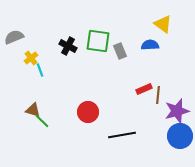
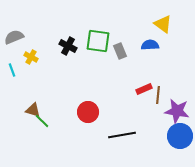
yellow cross: moved 1 px up; rotated 24 degrees counterclockwise
cyan line: moved 28 px left
purple star: rotated 25 degrees clockwise
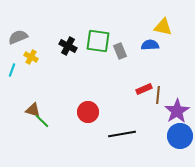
yellow triangle: moved 3 px down; rotated 24 degrees counterclockwise
gray semicircle: moved 4 px right
cyan line: rotated 40 degrees clockwise
purple star: rotated 30 degrees clockwise
black line: moved 1 px up
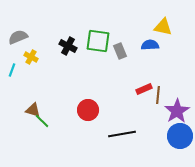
red circle: moved 2 px up
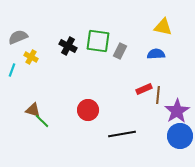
blue semicircle: moved 6 px right, 9 px down
gray rectangle: rotated 49 degrees clockwise
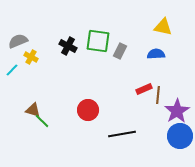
gray semicircle: moved 4 px down
cyan line: rotated 24 degrees clockwise
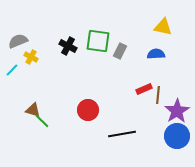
blue circle: moved 3 px left
